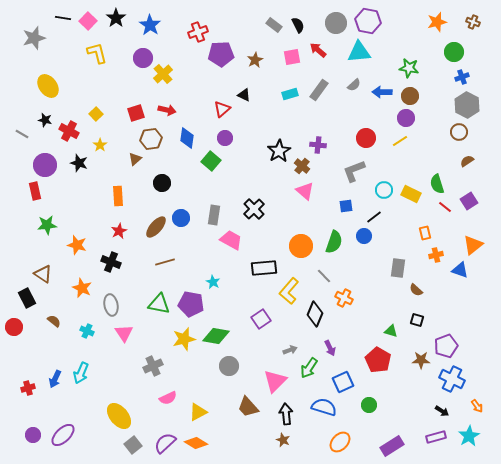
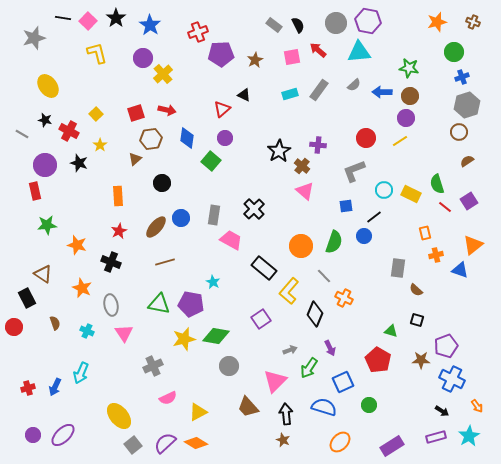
gray hexagon at (467, 105): rotated 15 degrees clockwise
black rectangle at (264, 268): rotated 45 degrees clockwise
brown semicircle at (54, 321): moved 1 px right, 2 px down; rotated 32 degrees clockwise
blue arrow at (55, 379): moved 8 px down
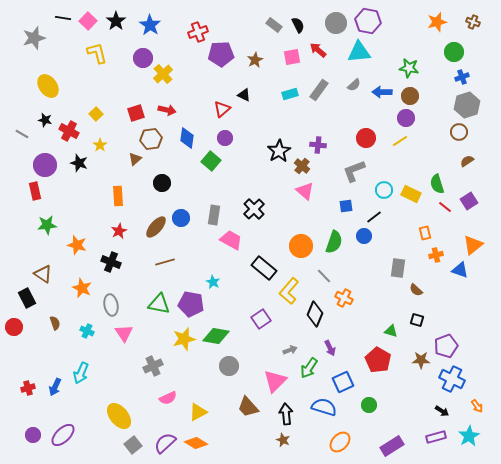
black star at (116, 18): moved 3 px down
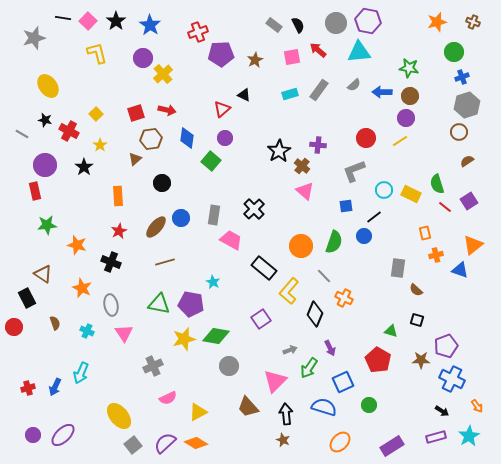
black star at (79, 163): moved 5 px right, 4 px down; rotated 18 degrees clockwise
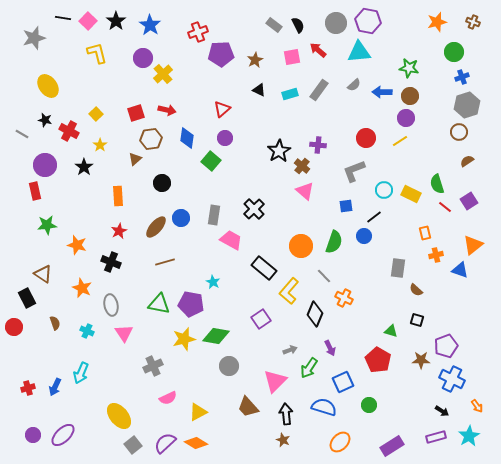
black triangle at (244, 95): moved 15 px right, 5 px up
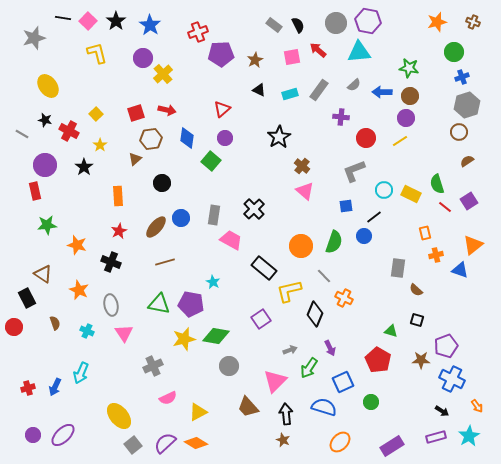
purple cross at (318, 145): moved 23 px right, 28 px up
black star at (279, 151): moved 14 px up
orange star at (82, 288): moved 3 px left, 2 px down
yellow L-shape at (289, 291): rotated 36 degrees clockwise
green circle at (369, 405): moved 2 px right, 3 px up
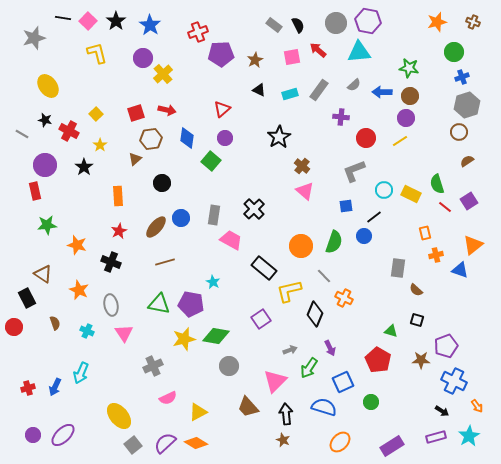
blue cross at (452, 379): moved 2 px right, 2 px down
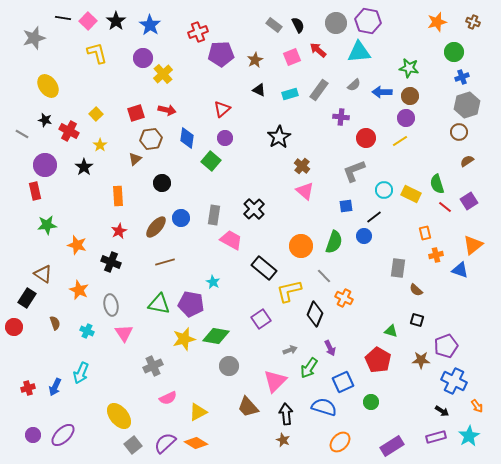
pink square at (292, 57): rotated 12 degrees counterclockwise
black rectangle at (27, 298): rotated 60 degrees clockwise
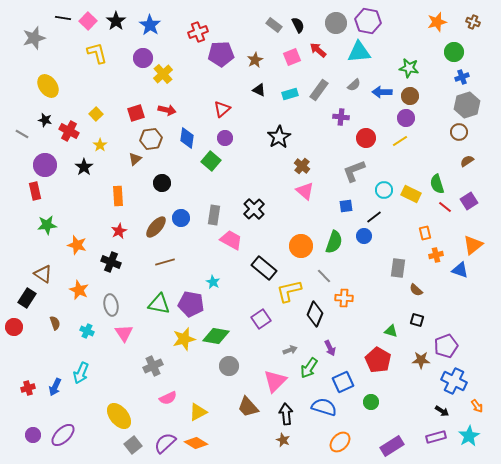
orange cross at (344, 298): rotated 24 degrees counterclockwise
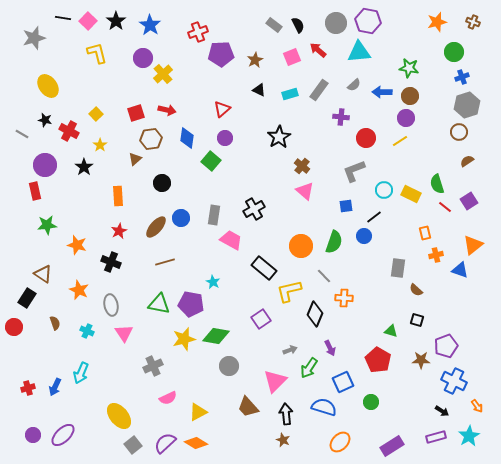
black cross at (254, 209): rotated 15 degrees clockwise
